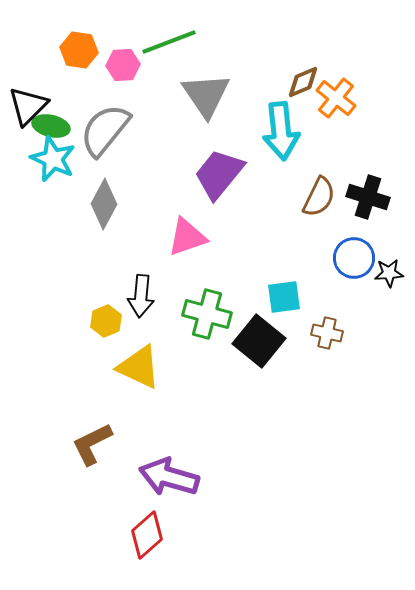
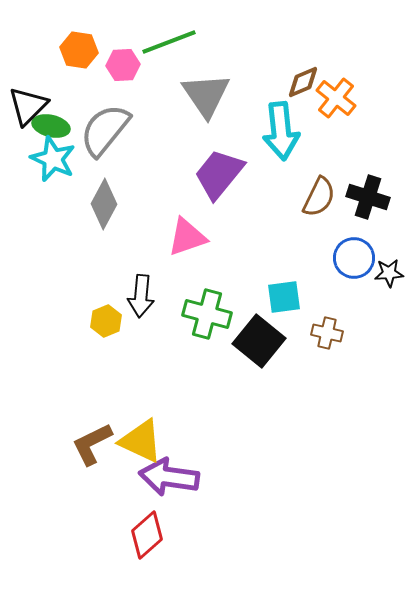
yellow triangle: moved 2 px right, 74 px down
purple arrow: rotated 8 degrees counterclockwise
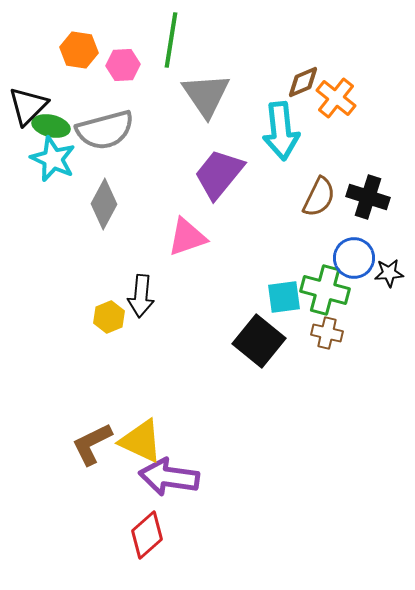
green line: moved 2 px right, 2 px up; rotated 60 degrees counterclockwise
gray semicircle: rotated 144 degrees counterclockwise
green cross: moved 118 px right, 24 px up
yellow hexagon: moved 3 px right, 4 px up
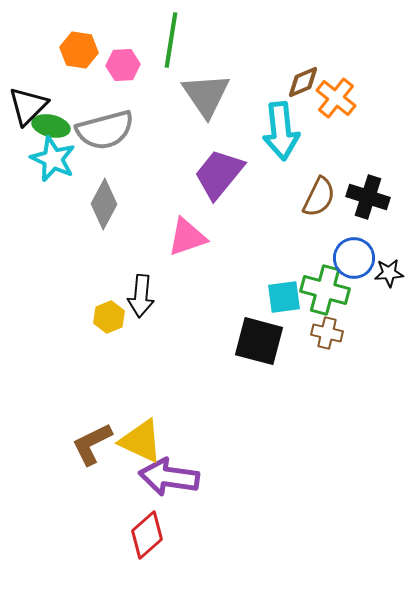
black square: rotated 24 degrees counterclockwise
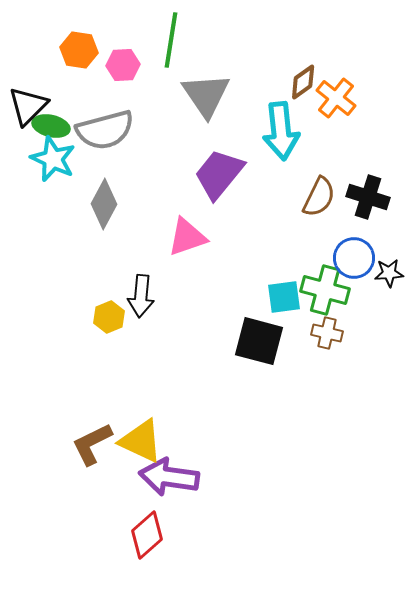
brown diamond: rotated 12 degrees counterclockwise
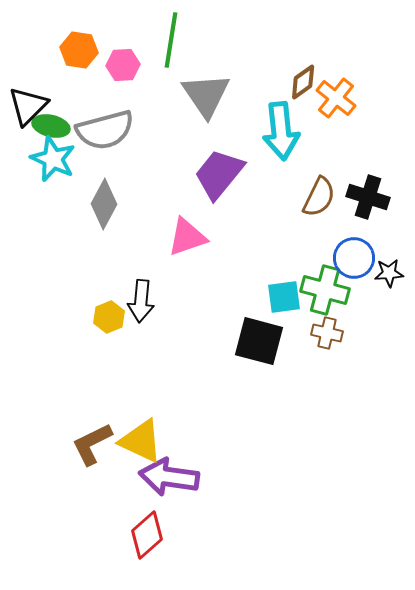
black arrow: moved 5 px down
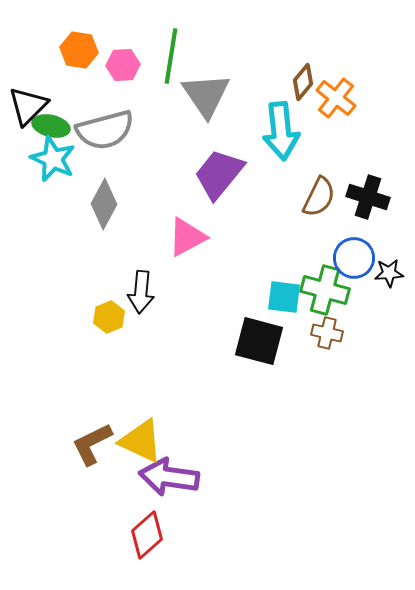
green line: moved 16 px down
brown diamond: rotated 15 degrees counterclockwise
pink triangle: rotated 9 degrees counterclockwise
cyan square: rotated 15 degrees clockwise
black arrow: moved 9 px up
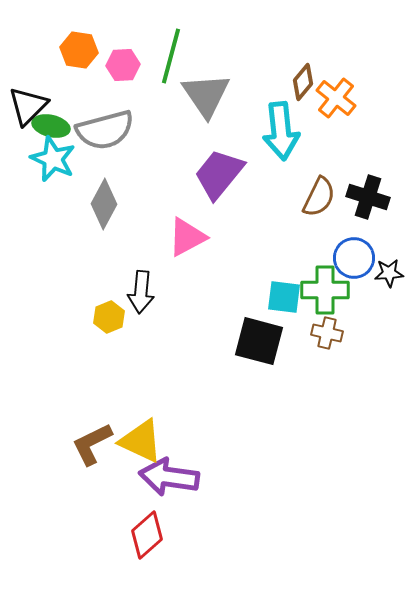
green line: rotated 6 degrees clockwise
green cross: rotated 15 degrees counterclockwise
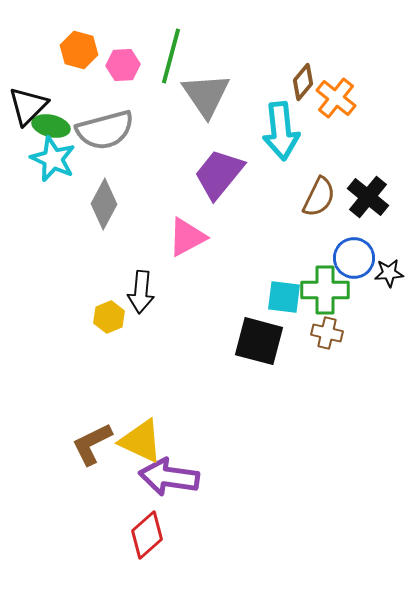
orange hexagon: rotated 6 degrees clockwise
black cross: rotated 21 degrees clockwise
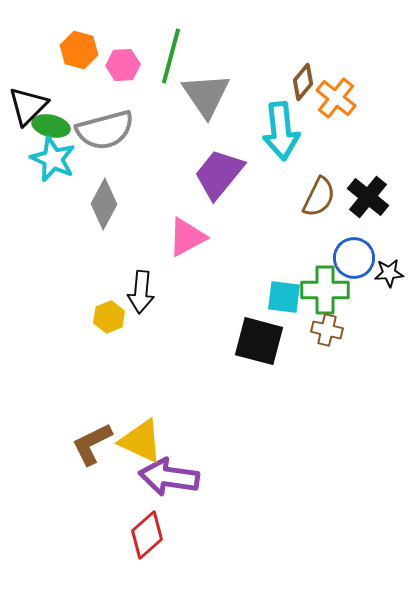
brown cross: moved 3 px up
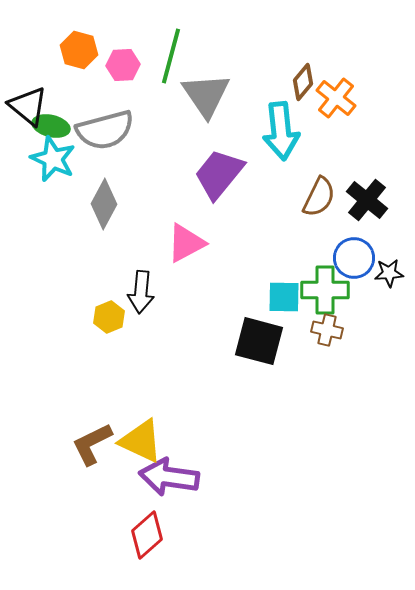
black triangle: rotated 36 degrees counterclockwise
black cross: moved 1 px left, 3 px down
pink triangle: moved 1 px left, 6 px down
cyan square: rotated 6 degrees counterclockwise
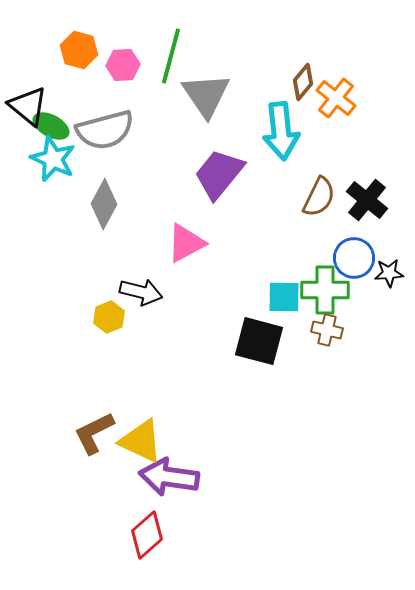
green ellipse: rotated 15 degrees clockwise
black arrow: rotated 81 degrees counterclockwise
brown L-shape: moved 2 px right, 11 px up
